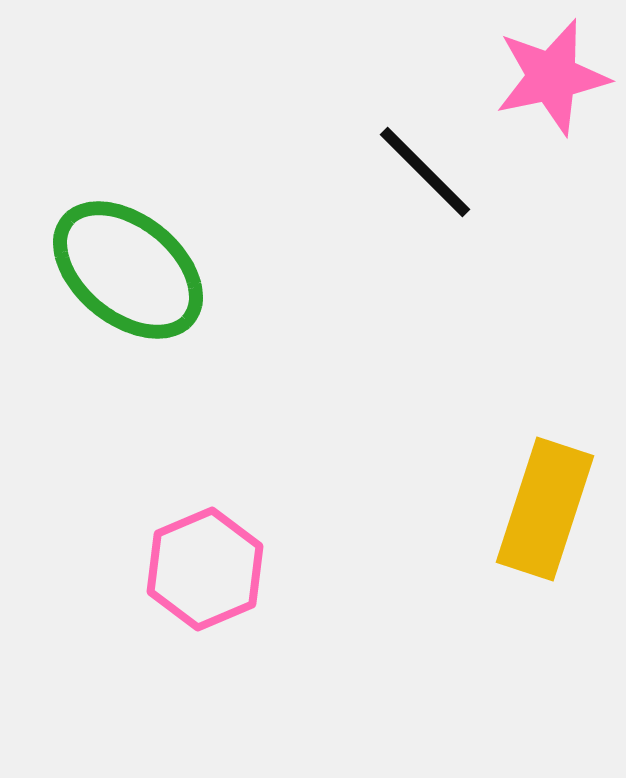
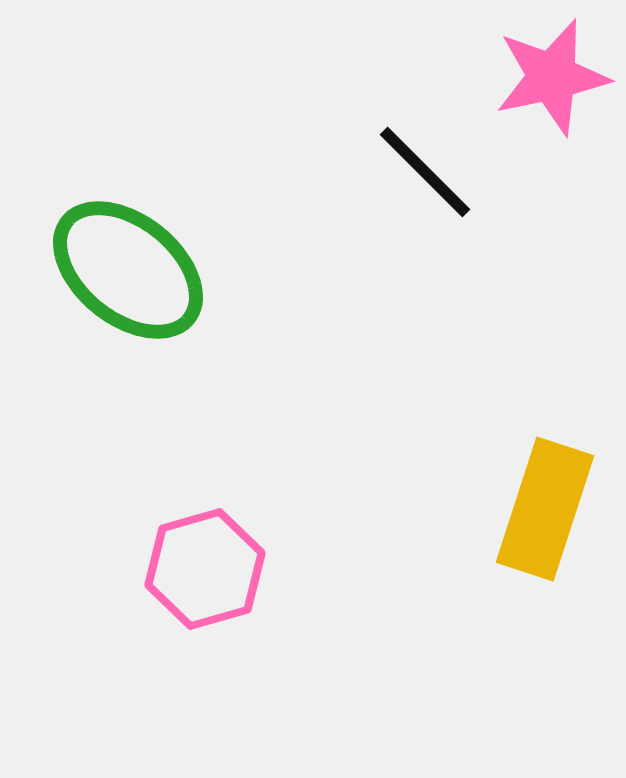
pink hexagon: rotated 7 degrees clockwise
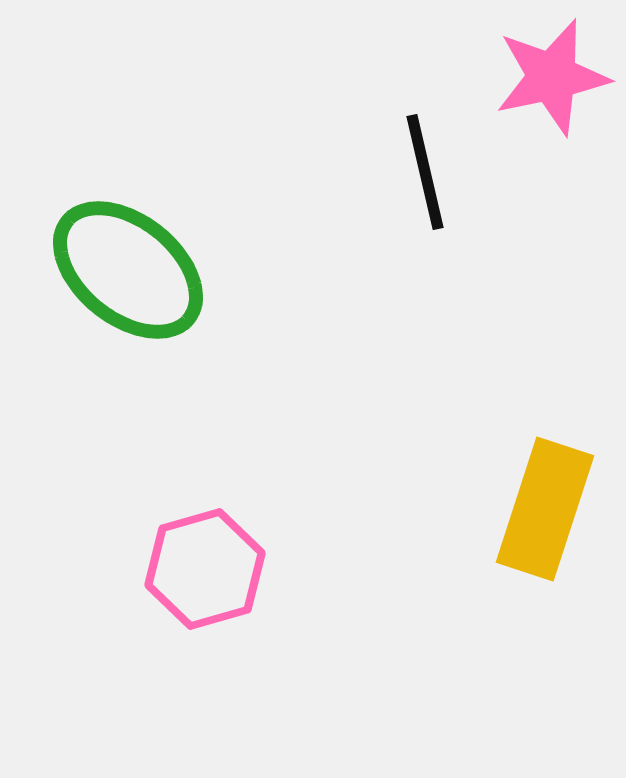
black line: rotated 32 degrees clockwise
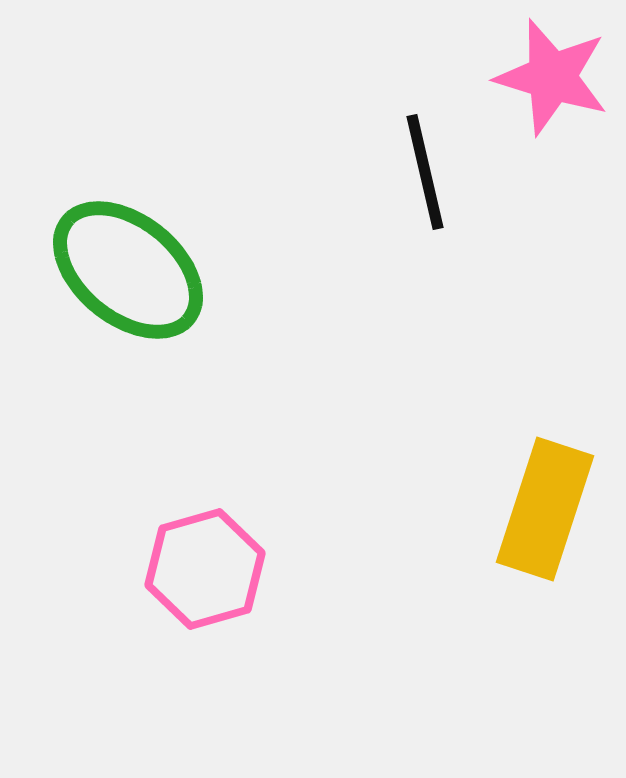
pink star: rotated 29 degrees clockwise
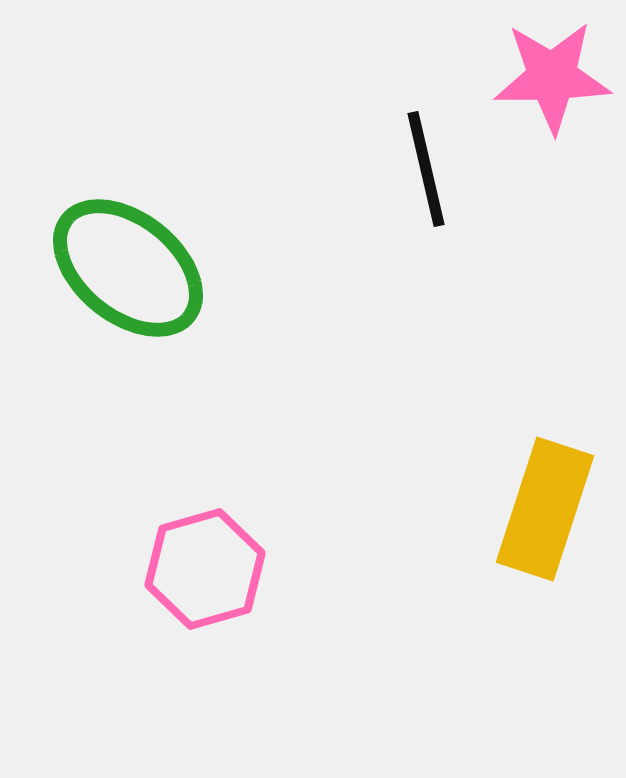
pink star: rotated 18 degrees counterclockwise
black line: moved 1 px right, 3 px up
green ellipse: moved 2 px up
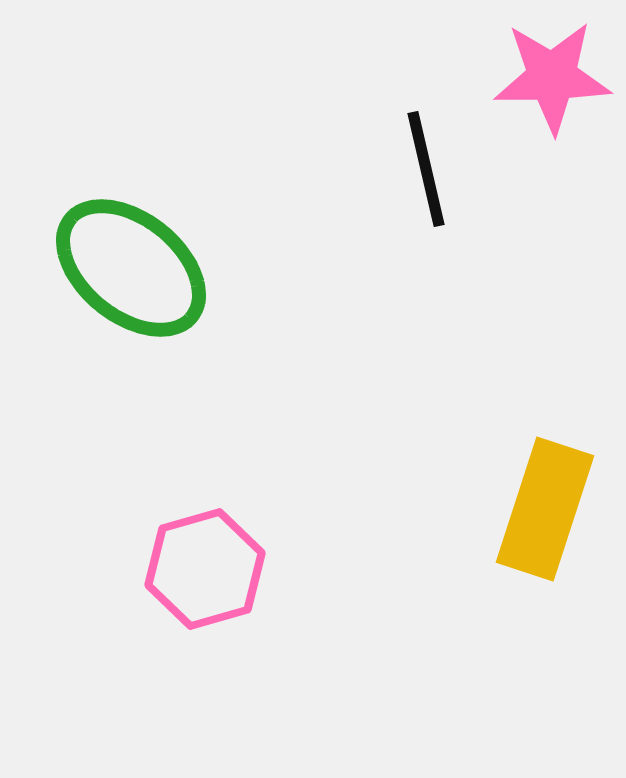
green ellipse: moved 3 px right
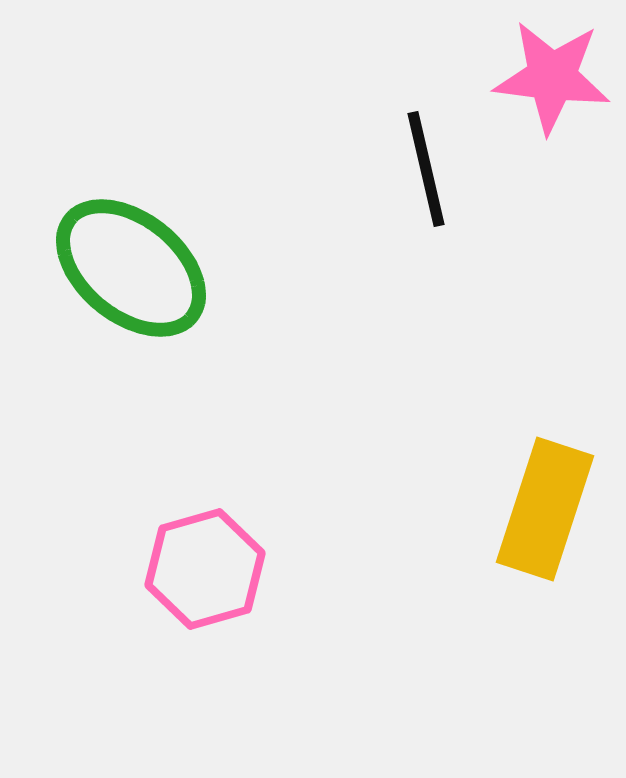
pink star: rotated 8 degrees clockwise
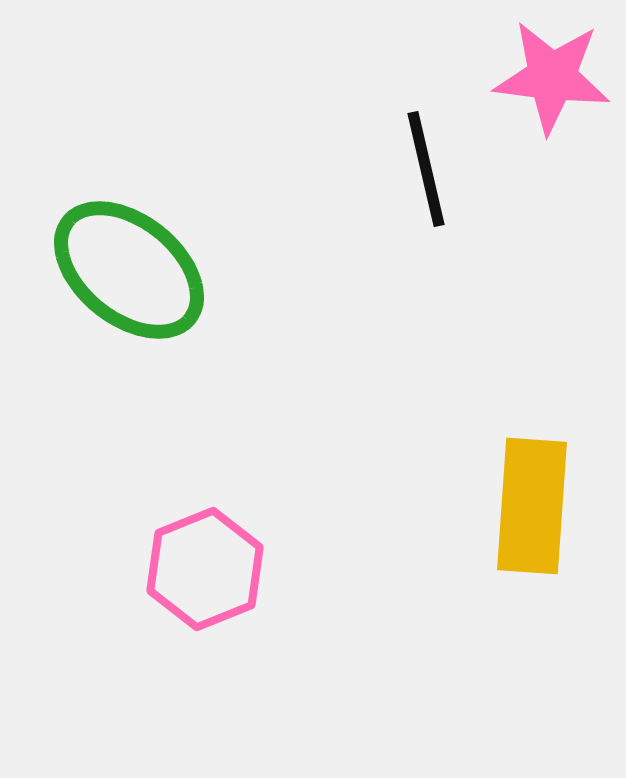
green ellipse: moved 2 px left, 2 px down
yellow rectangle: moved 13 px left, 3 px up; rotated 14 degrees counterclockwise
pink hexagon: rotated 6 degrees counterclockwise
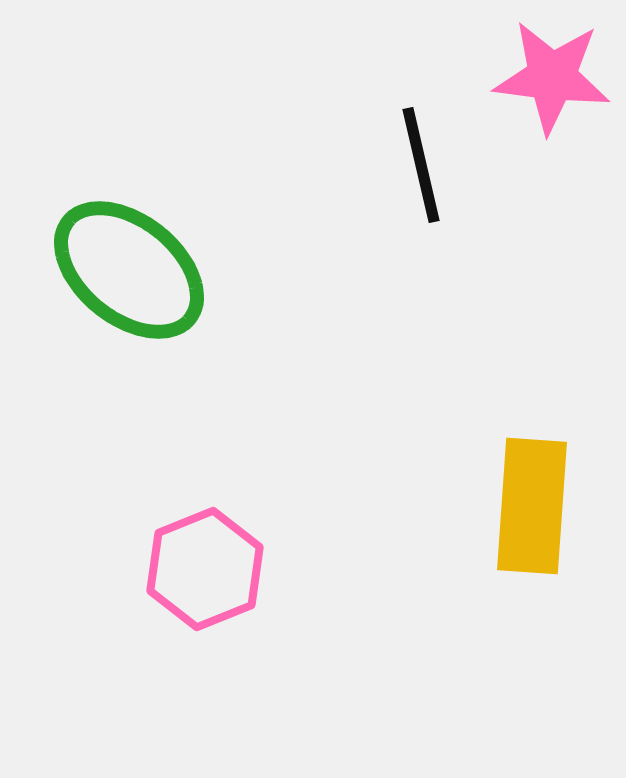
black line: moved 5 px left, 4 px up
